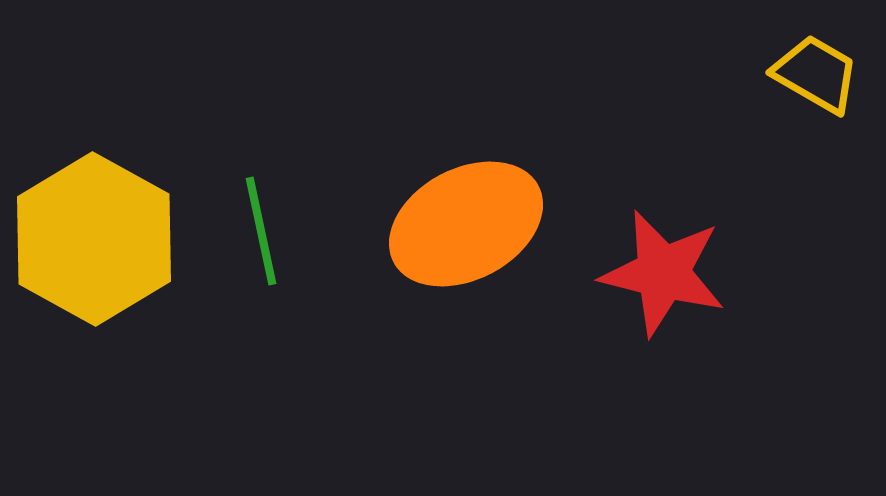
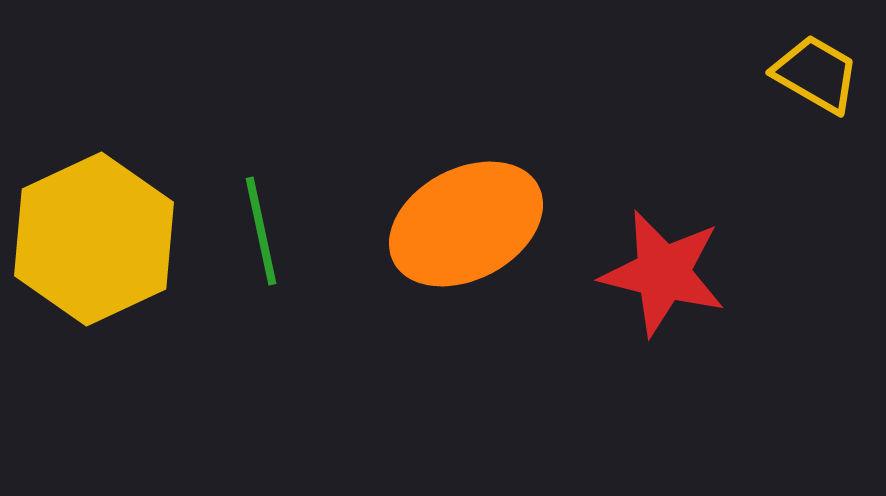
yellow hexagon: rotated 6 degrees clockwise
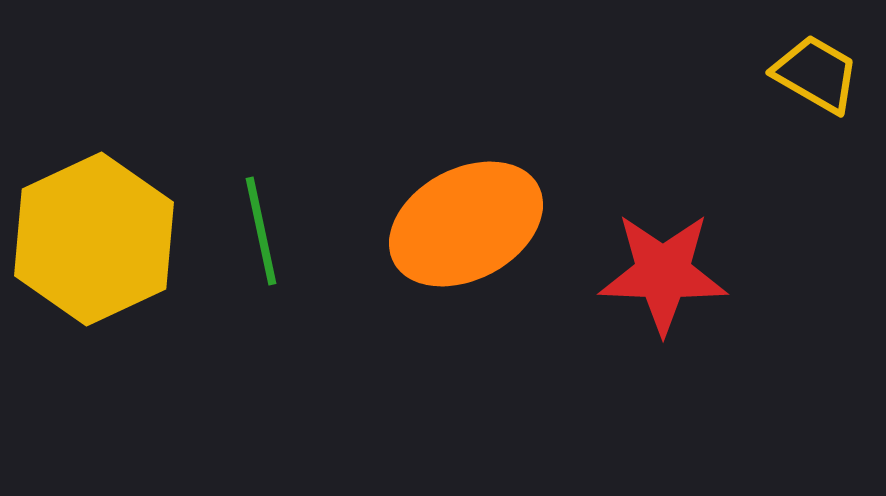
red star: rotated 12 degrees counterclockwise
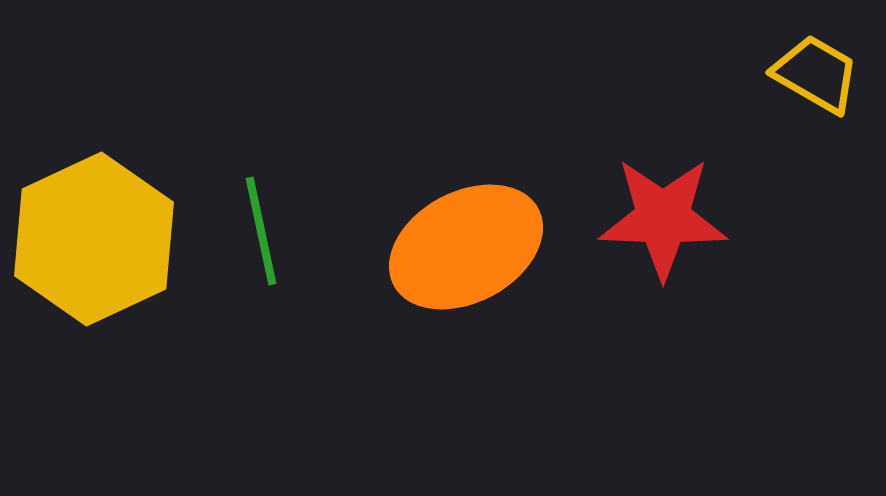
orange ellipse: moved 23 px down
red star: moved 55 px up
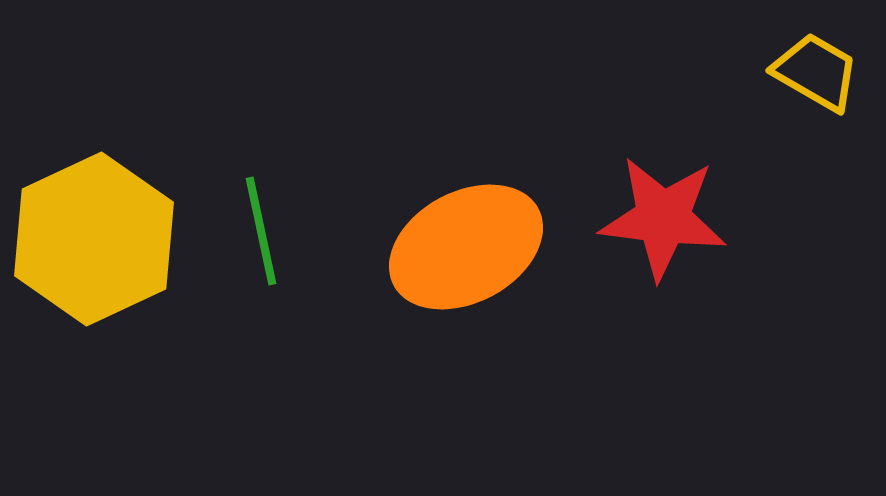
yellow trapezoid: moved 2 px up
red star: rotated 5 degrees clockwise
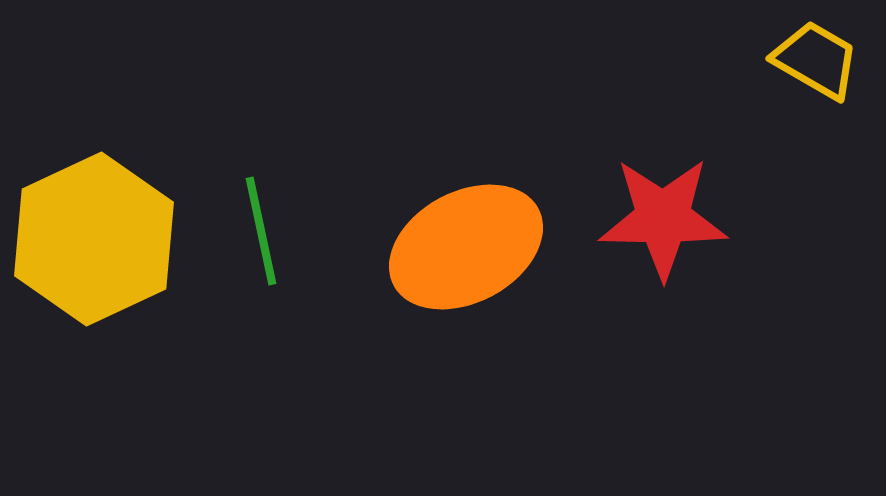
yellow trapezoid: moved 12 px up
red star: rotated 6 degrees counterclockwise
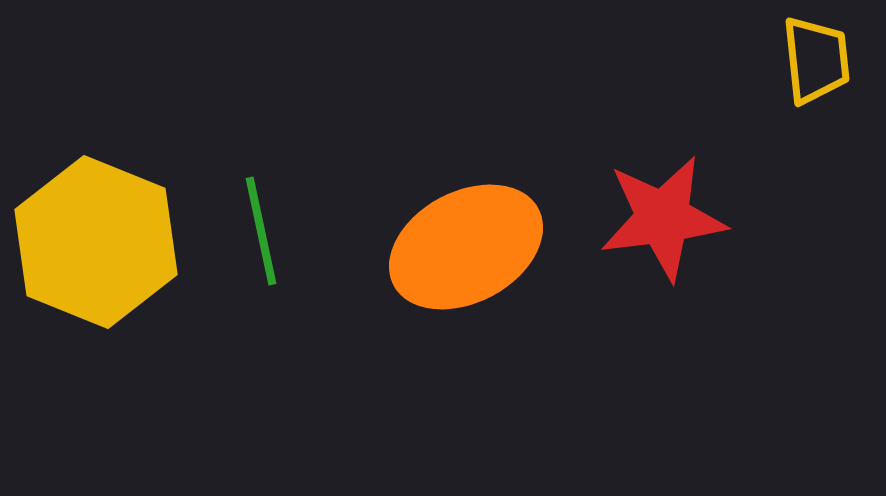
yellow trapezoid: rotated 54 degrees clockwise
red star: rotated 8 degrees counterclockwise
yellow hexagon: moved 2 px right, 3 px down; rotated 13 degrees counterclockwise
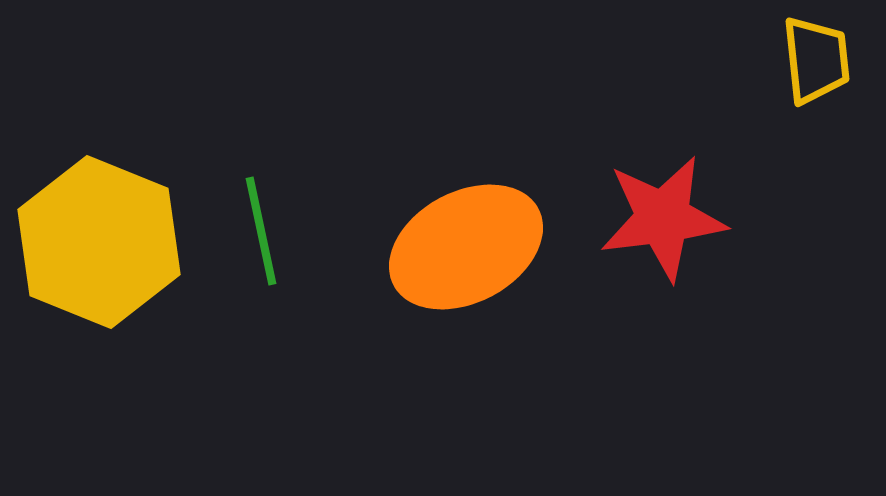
yellow hexagon: moved 3 px right
